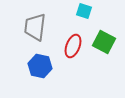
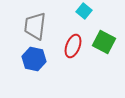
cyan square: rotated 21 degrees clockwise
gray trapezoid: moved 1 px up
blue hexagon: moved 6 px left, 7 px up
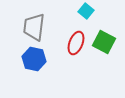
cyan square: moved 2 px right
gray trapezoid: moved 1 px left, 1 px down
red ellipse: moved 3 px right, 3 px up
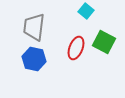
red ellipse: moved 5 px down
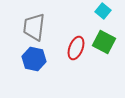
cyan square: moved 17 px right
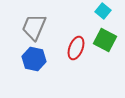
gray trapezoid: rotated 16 degrees clockwise
green square: moved 1 px right, 2 px up
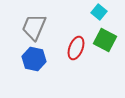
cyan square: moved 4 px left, 1 px down
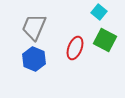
red ellipse: moved 1 px left
blue hexagon: rotated 10 degrees clockwise
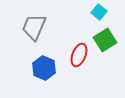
green square: rotated 30 degrees clockwise
red ellipse: moved 4 px right, 7 px down
blue hexagon: moved 10 px right, 9 px down
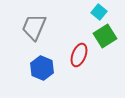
green square: moved 4 px up
blue hexagon: moved 2 px left
